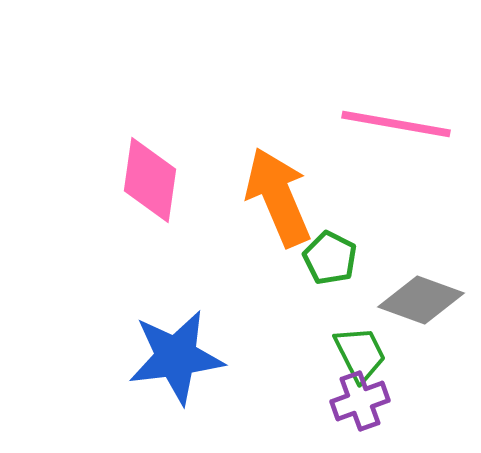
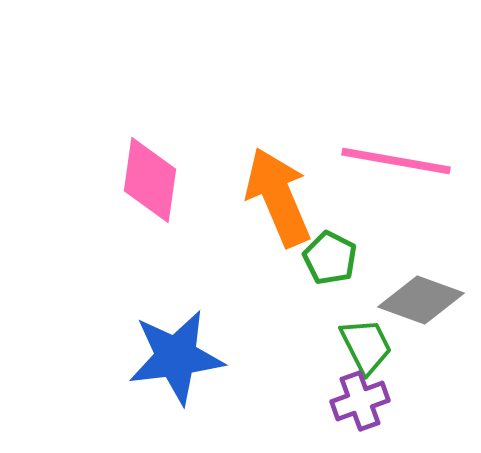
pink line: moved 37 px down
green trapezoid: moved 6 px right, 8 px up
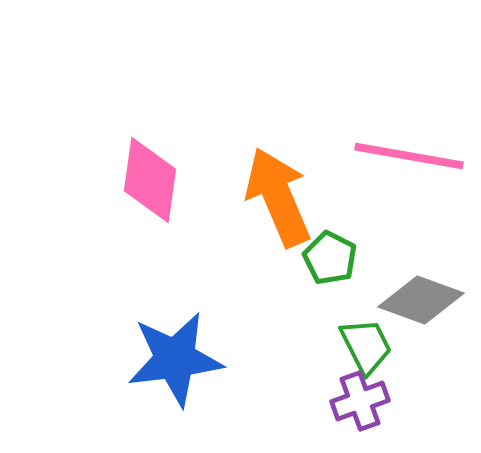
pink line: moved 13 px right, 5 px up
blue star: moved 1 px left, 2 px down
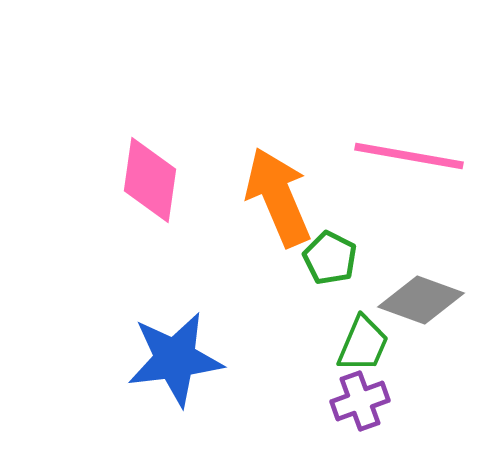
green trapezoid: moved 3 px left, 2 px up; rotated 50 degrees clockwise
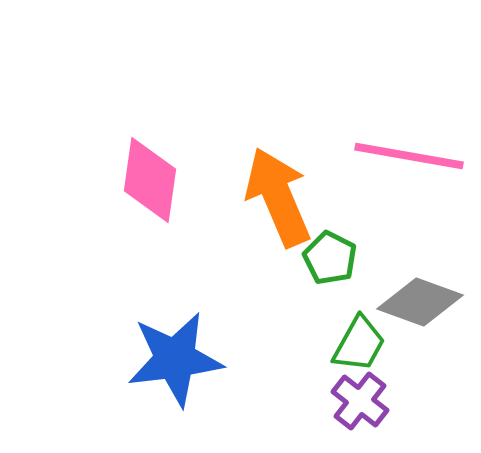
gray diamond: moved 1 px left, 2 px down
green trapezoid: moved 4 px left; rotated 6 degrees clockwise
purple cross: rotated 32 degrees counterclockwise
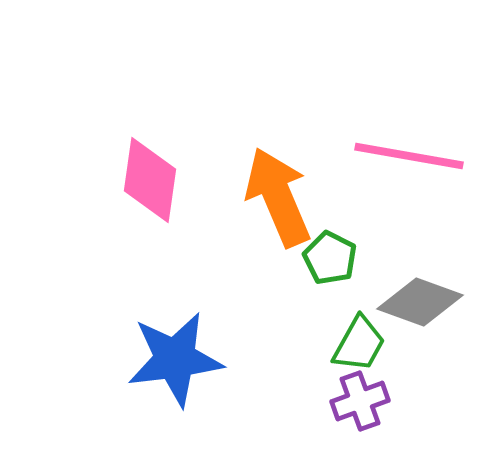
purple cross: rotated 32 degrees clockwise
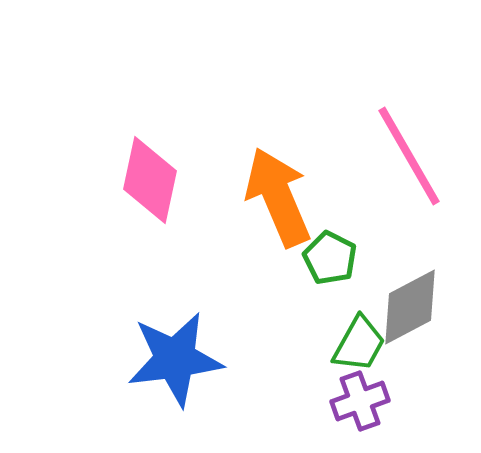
pink line: rotated 50 degrees clockwise
pink diamond: rotated 4 degrees clockwise
gray diamond: moved 10 px left, 5 px down; rotated 48 degrees counterclockwise
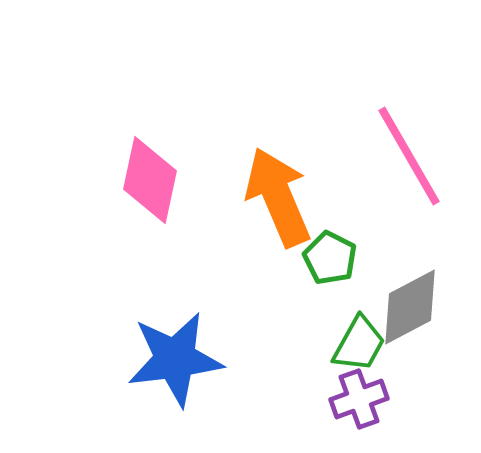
purple cross: moved 1 px left, 2 px up
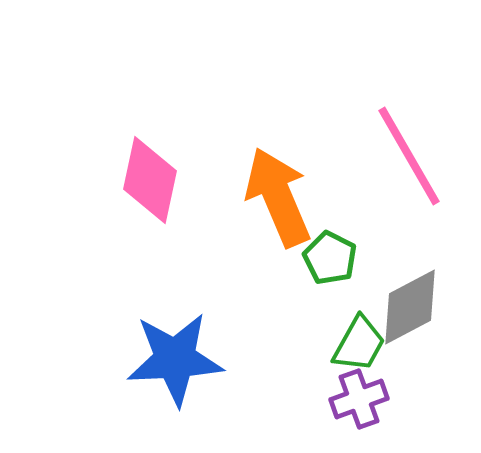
blue star: rotated 4 degrees clockwise
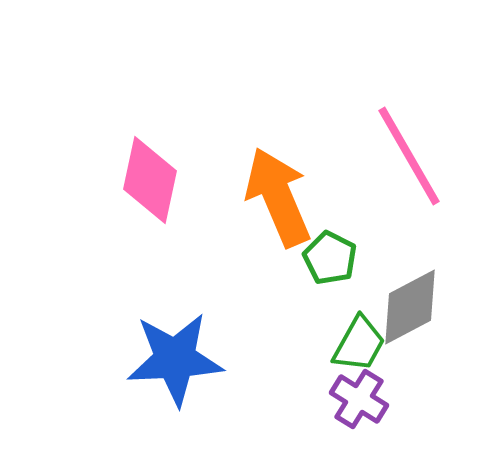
purple cross: rotated 38 degrees counterclockwise
